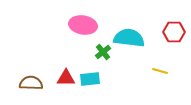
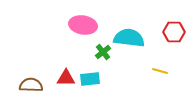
brown semicircle: moved 2 px down
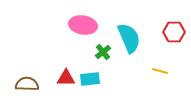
cyan semicircle: rotated 60 degrees clockwise
brown semicircle: moved 4 px left, 1 px up
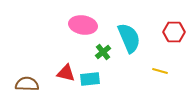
red triangle: moved 5 px up; rotated 12 degrees clockwise
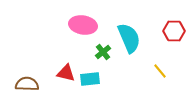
red hexagon: moved 1 px up
yellow line: rotated 35 degrees clockwise
